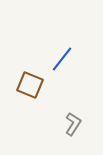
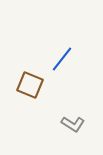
gray L-shape: rotated 90 degrees clockwise
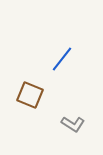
brown square: moved 10 px down
